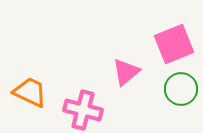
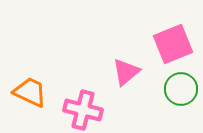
pink square: moved 1 px left
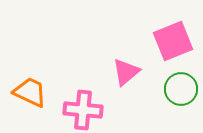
pink square: moved 3 px up
pink cross: rotated 9 degrees counterclockwise
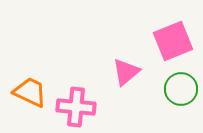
pink cross: moved 7 px left, 3 px up
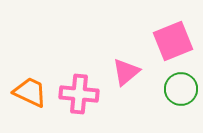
pink cross: moved 3 px right, 13 px up
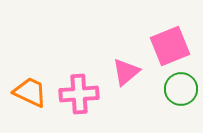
pink square: moved 3 px left, 5 px down
pink cross: rotated 9 degrees counterclockwise
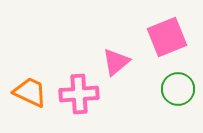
pink square: moved 3 px left, 9 px up
pink triangle: moved 10 px left, 10 px up
green circle: moved 3 px left
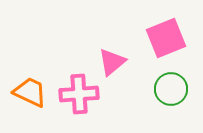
pink square: moved 1 px left, 1 px down
pink triangle: moved 4 px left
green circle: moved 7 px left
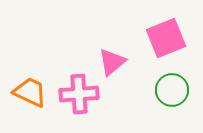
green circle: moved 1 px right, 1 px down
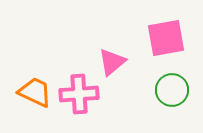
pink square: rotated 12 degrees clockwise
orange trapezoid: moved 5 px right
